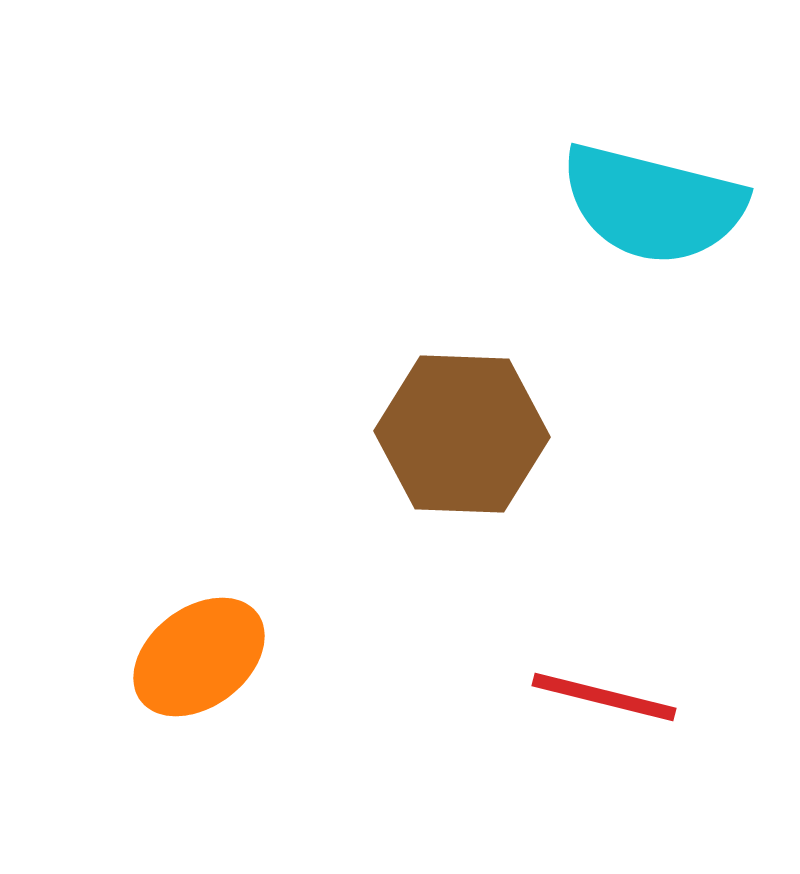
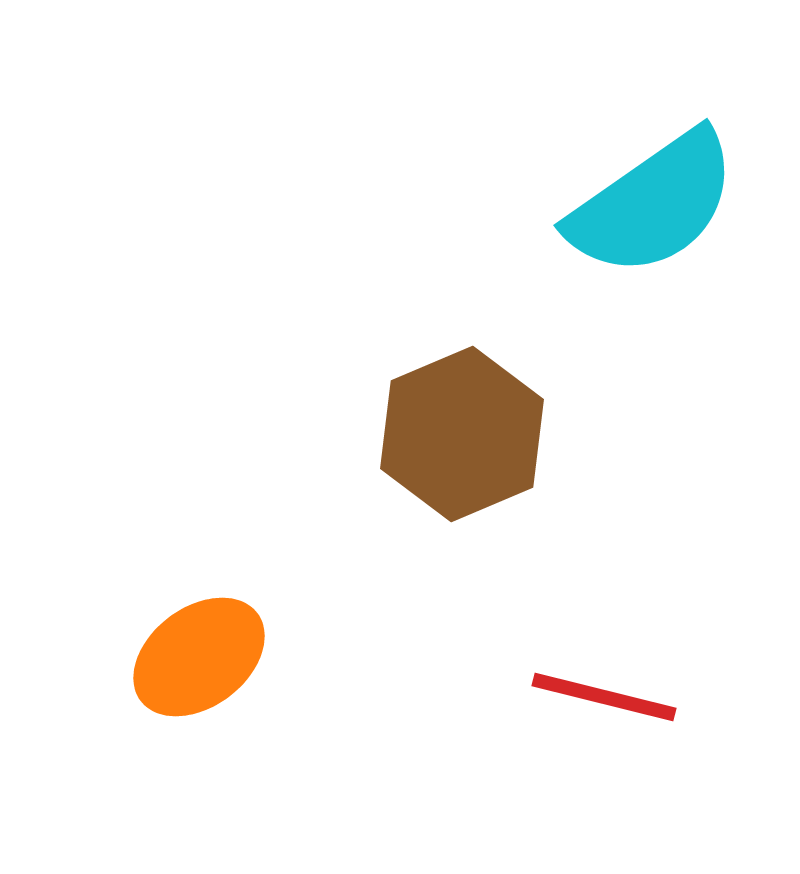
cyan semicircle: rotated 49 degrees counterclockwise
brown hexagon: rotated 25 degrees counterclockwise
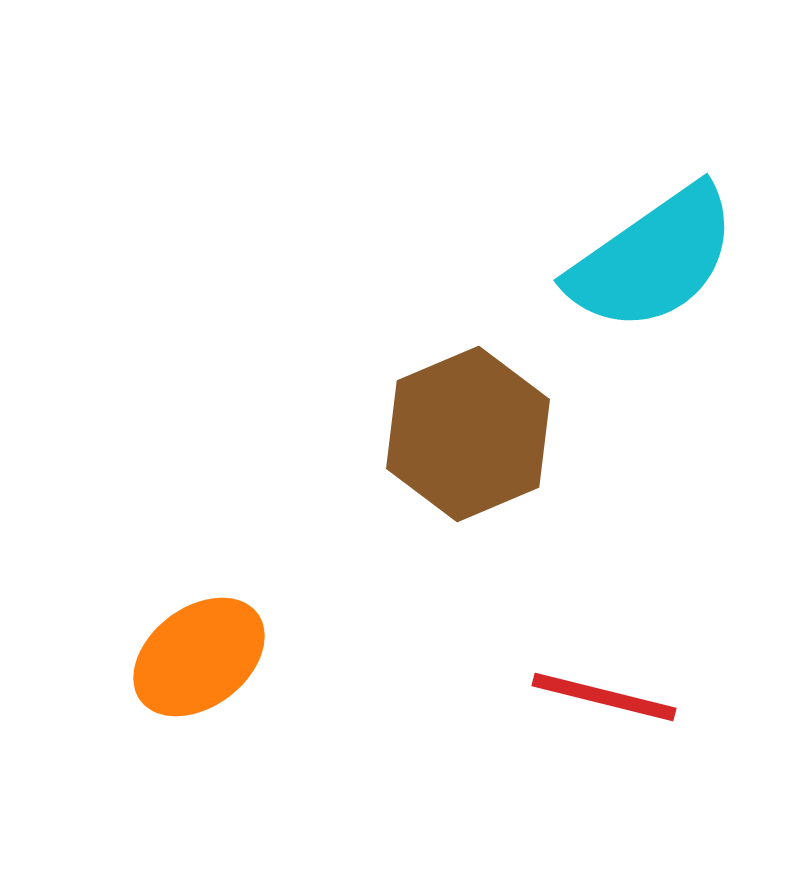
cyan semicircle: moved 55 px down
brown hexagon: moved 6 px right
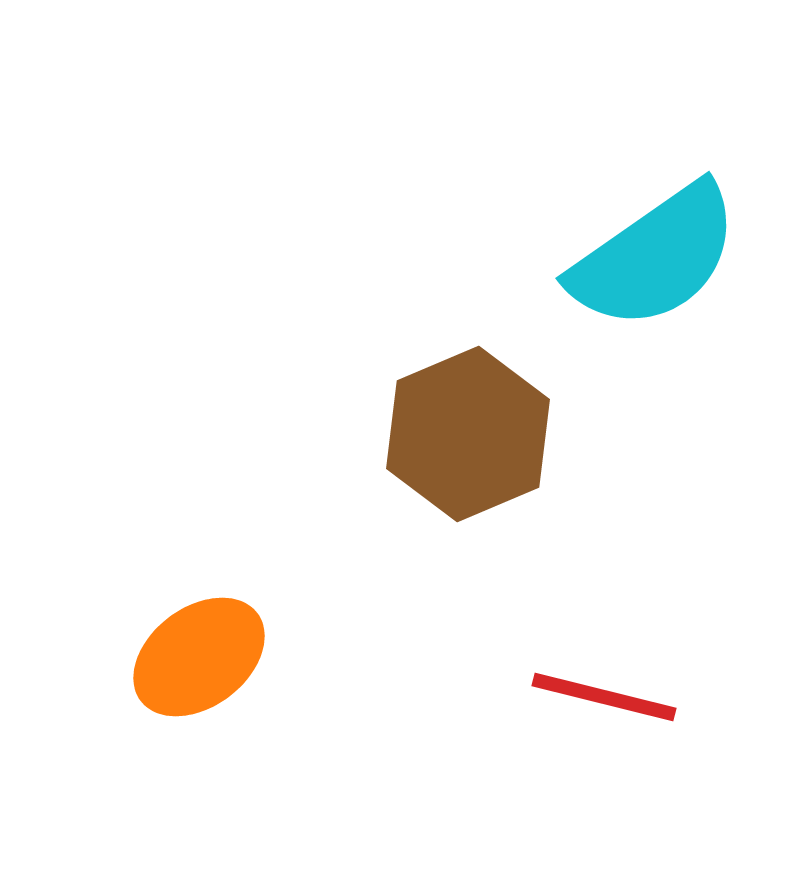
cyan semicircle: moved 2 px right, 2 px up
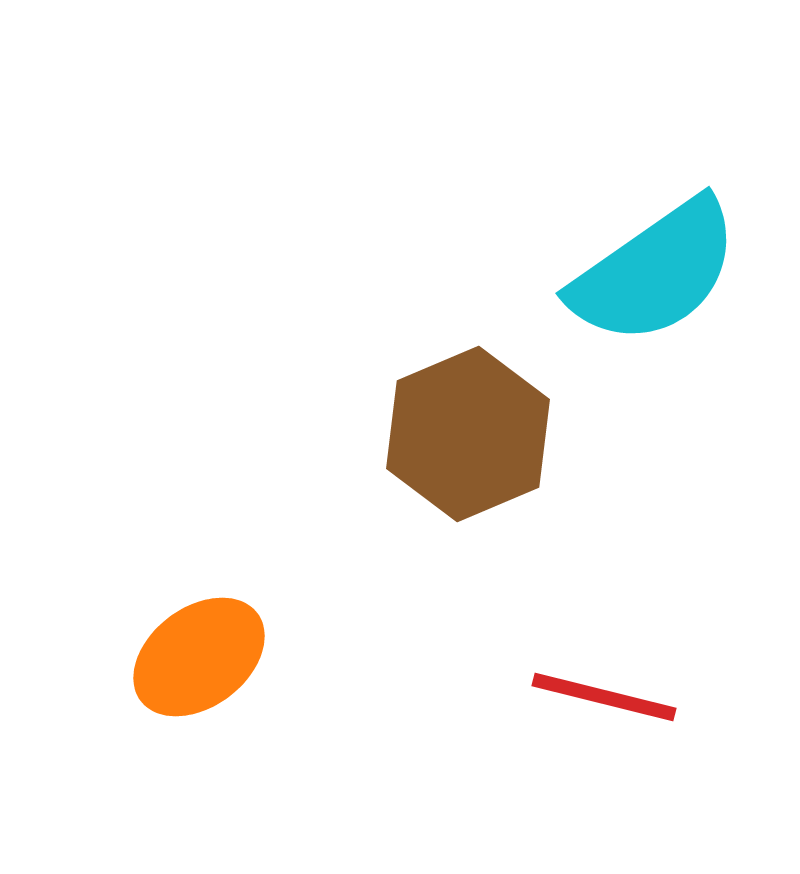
cyan semicircle: moved 15 px down
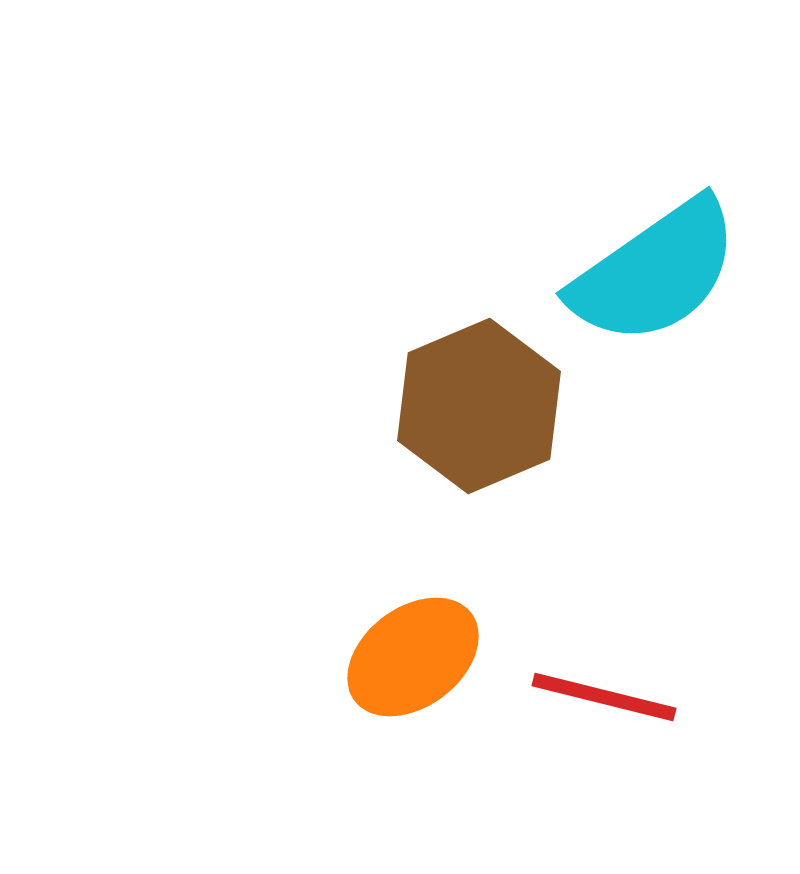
brown hexagon: moved 11 px right, 28 px up
orange ellipse: moved 214 px right
